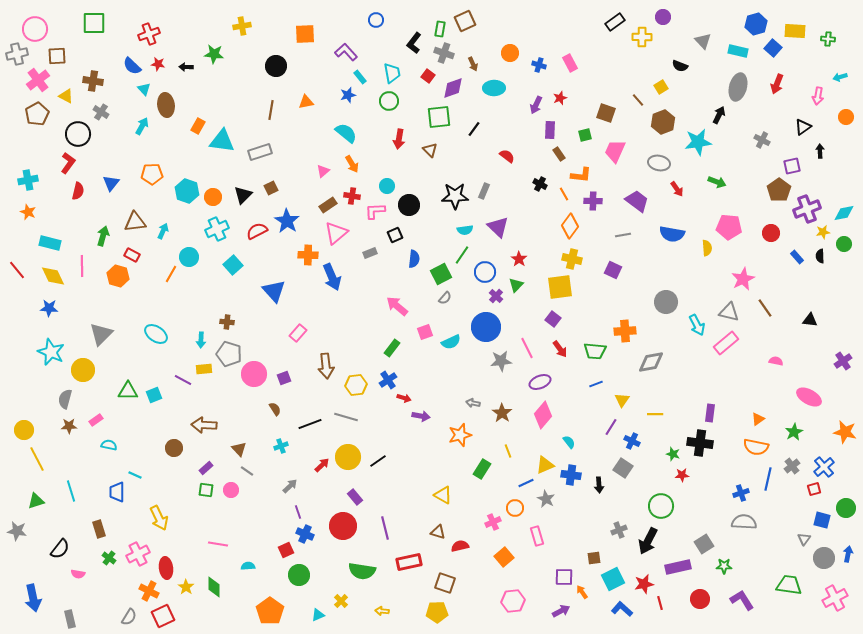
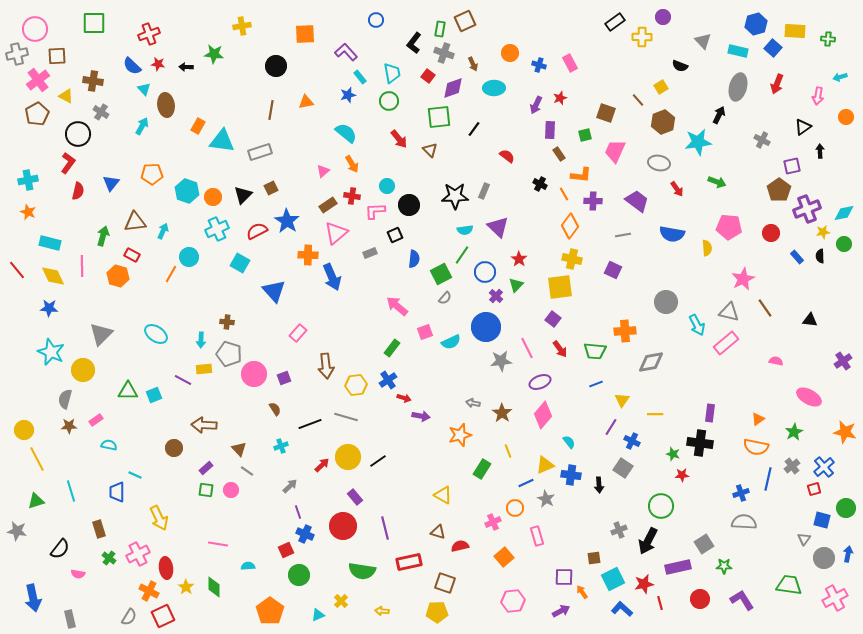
red arrow at (399, 139): rotated 48 degrees counterclockwise
cyan square at (233, 265): moved 7 px right, 2 px up; rotated 18 degrees counterclockwise
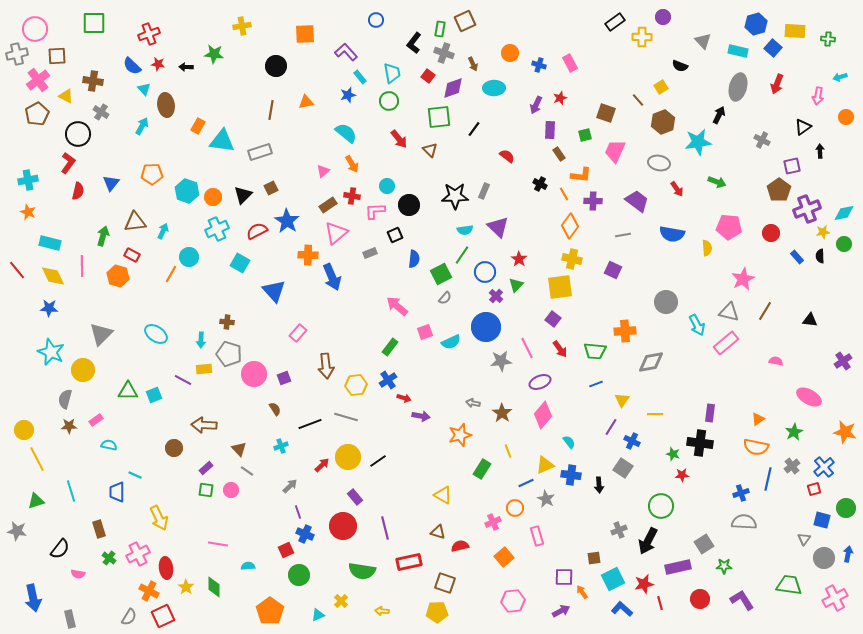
brown line at (765, 308): moved 3 px down; rotated 66 degrees clockwise
green rectangle at (392, 348): moved 2 px left, 1 px up
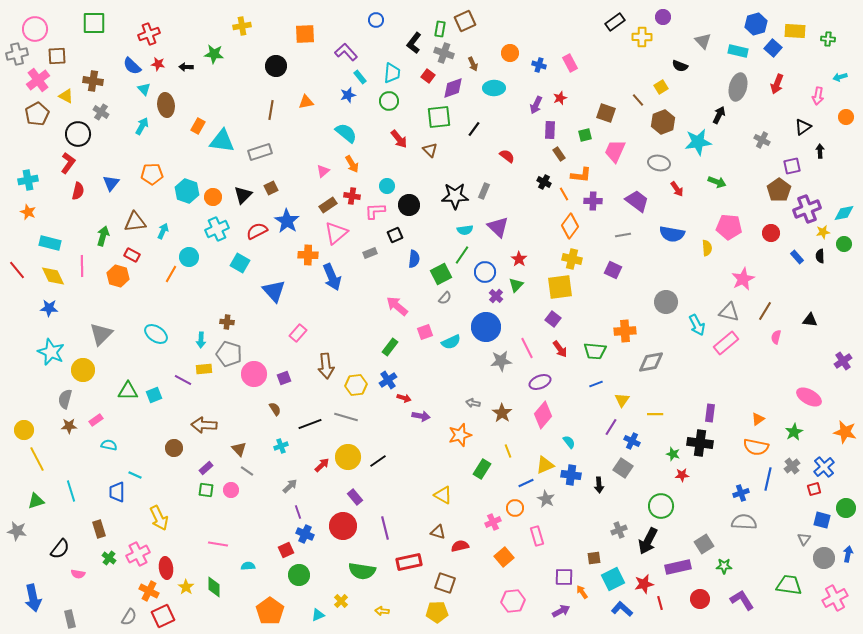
cyan trapezoid at (392, 73): rotated 15 degrees clockwise
black cross at (540, 184): moved 4 px right, 2 px up
pink semicircle at (776, 361): moved 24 px up; rotated 88 degrees counterclockwise
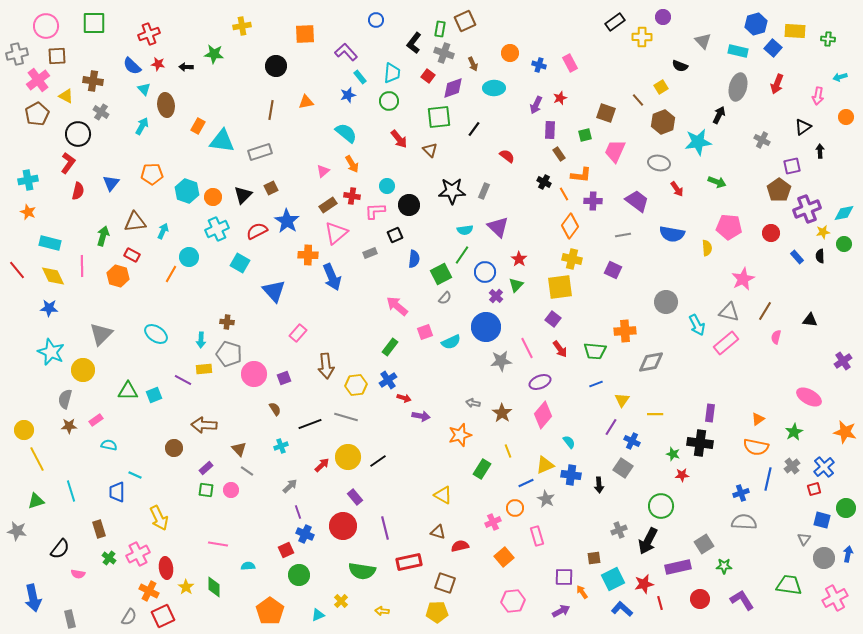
pink circle at (35, 29): moved 11 px right, 3 px up
black star at (455, 196): moved 3 px left, 5 px up
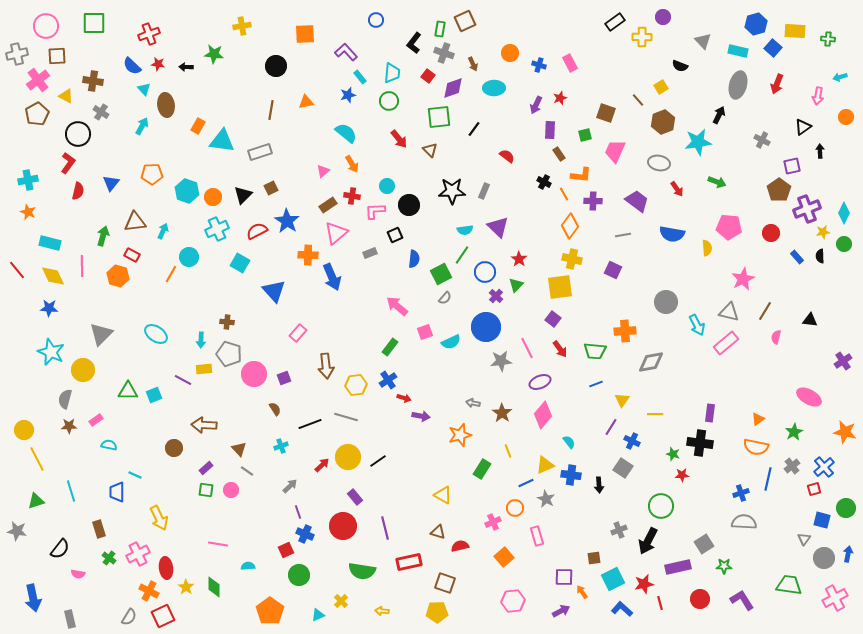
gray ellipse at (738, 87): moved 2 px up
cyan diamond at (844, 213): rotated 55 degrees counterclockwise
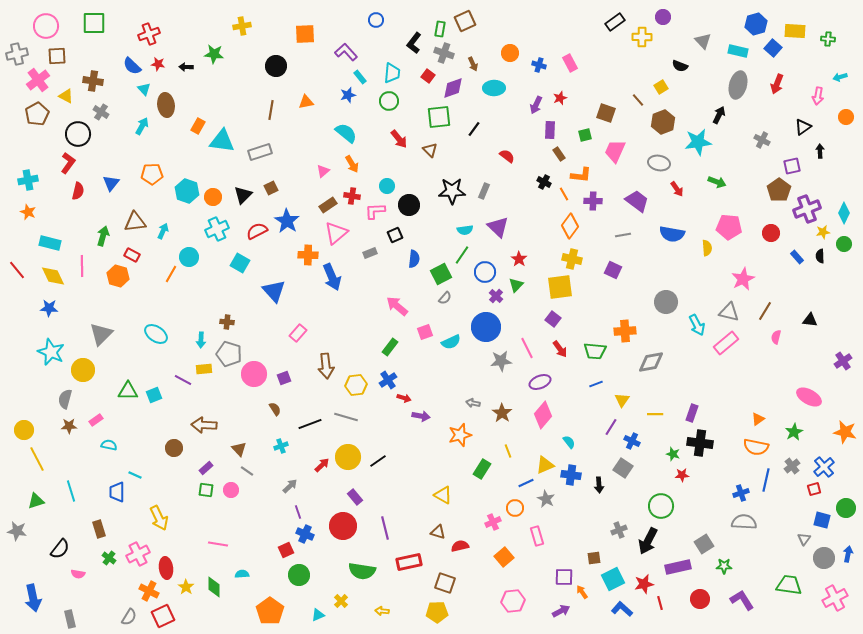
purple rectangle at (710, 413): moved 18 px left; rotated 12 degrees clockwise
blue line at (768, 479): moved 2 px left, 1 px down
cyan semicircle at (248, 566): moved 6 px left, 8 px down
